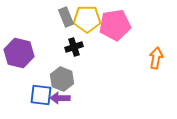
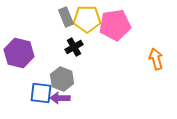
black cross: rotated 12 degrees counterclockwise
orange arrow: moved 1 px down; rotated 25 degrees counterclockwise
blue square: moved 2 px up
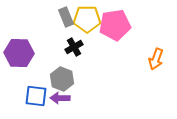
purple hexagon: rotated 12 degrees counterclockwise
orange arrow: rotated 145 degrees counterclockwise
blue square: moved 5 px left, 3 px down
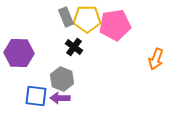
black cross: rotated 24 degrees counterclockwise
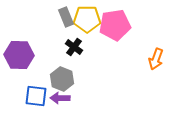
purple hexagon: moved 2 px down
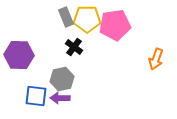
gray hexagon: rotated 25 degrees clockwise
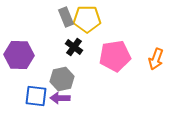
pink pentagon: moved 31 px down
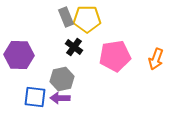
blue square: moved 1 px left, 1 px down
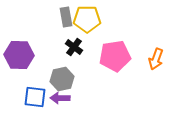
gray rectangle: rotated 12 degrees clockwise
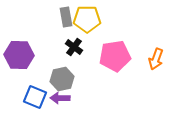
blue square: rotated 15 degrees clockwise
